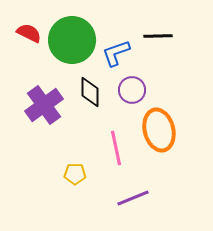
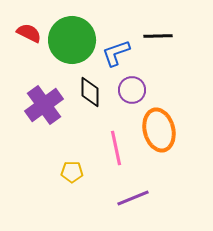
yellow pentagon: moved 3 px left, 2 px up
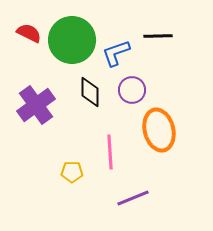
purple cross: moved 8 px left
pink line: moved 6 px left, 4 px down; rotated 8 degrees clockwise
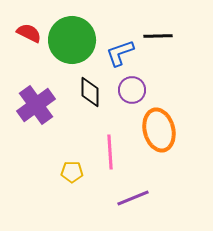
blue L-shape: moved 4 px right
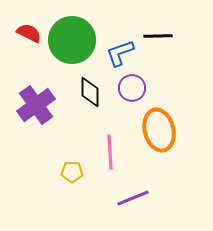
purple circle: moved 2 px up
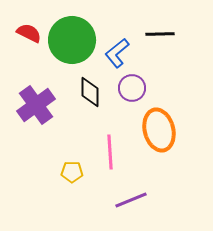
black line: moved 2 px right, 2 px up
blue L-shape: moved 3 px left; rotated 20 degrees counterclockwise
purple line: moved 2 px left, 2 px down
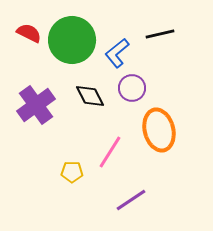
black line: rotated 12 degrees counterclockwise
black diamond: moved 4 px down; rotated 28 degrees counterclockwise
pink line: rotated 36 degrees clockwise
purple line: rotated 12 degrees counterclockwise
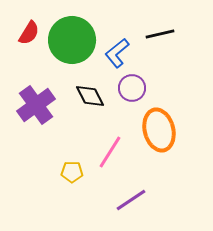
red semicircle: rotated 95 degrees clockwise
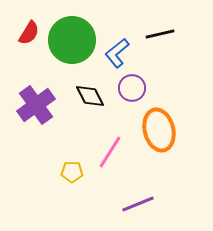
purple line: moved 7 px right, 4 px down; rotated 12 degrees clockwise
